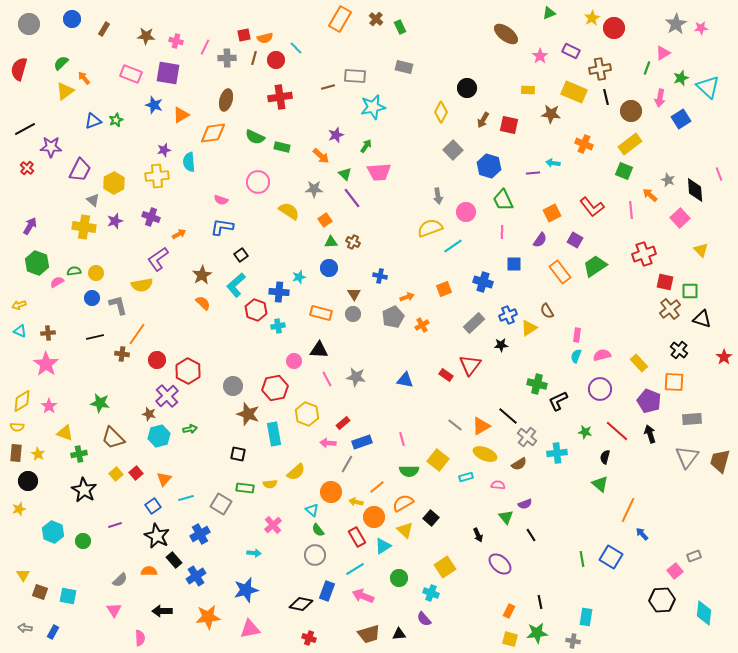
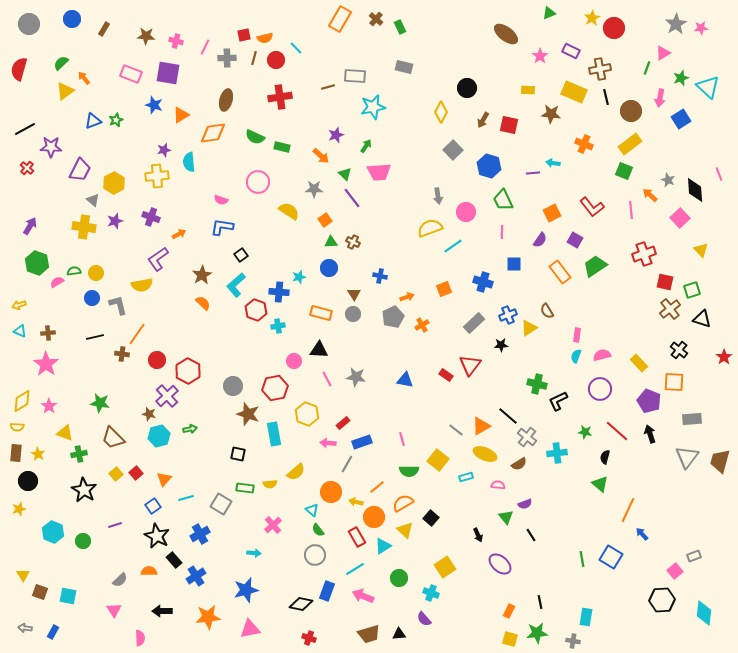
green square at (690, 291): moved 2 px right, 1 px up; rotated 18 degrees counterclockwise
gray line at (455, 425): moved 1 px right, 5 px down
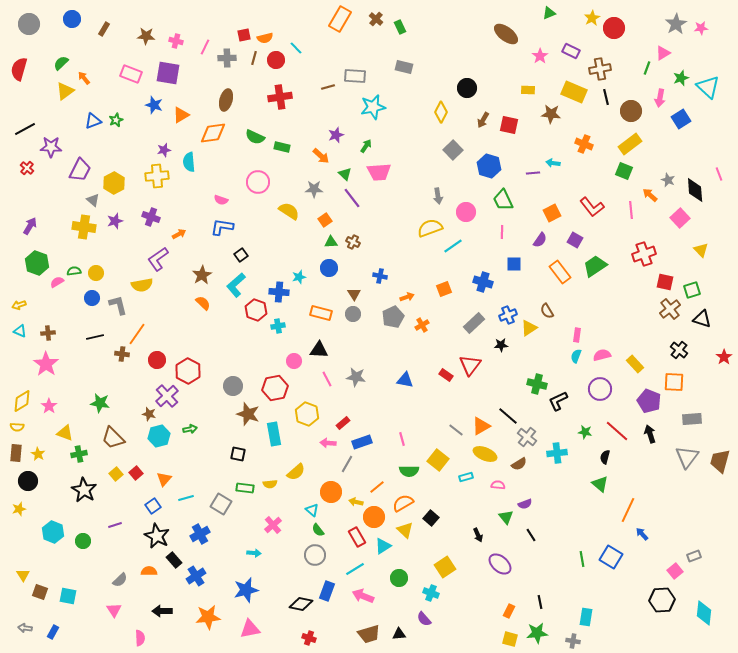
yellow rectangle at (639, 363): moved 4 px left, 1 px down
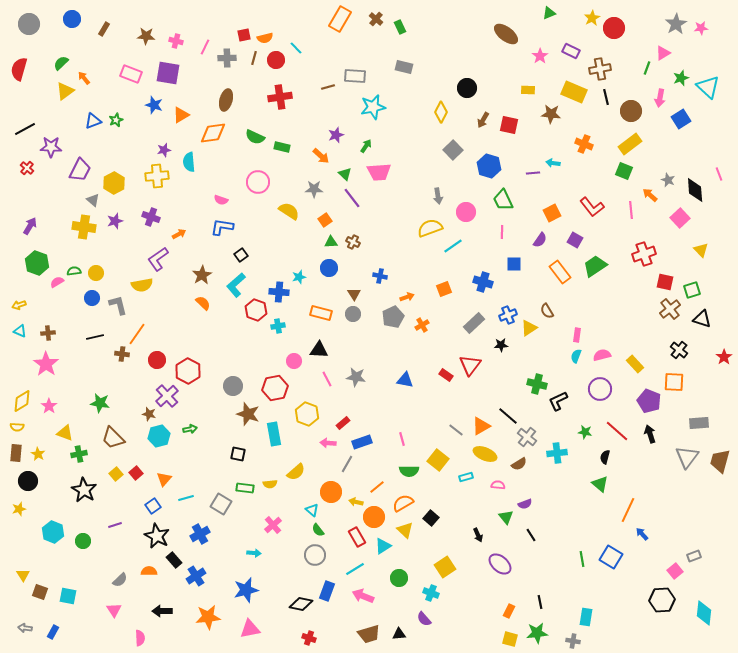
gray rectangle at (692, 419): moved 7 px right, 4 px down
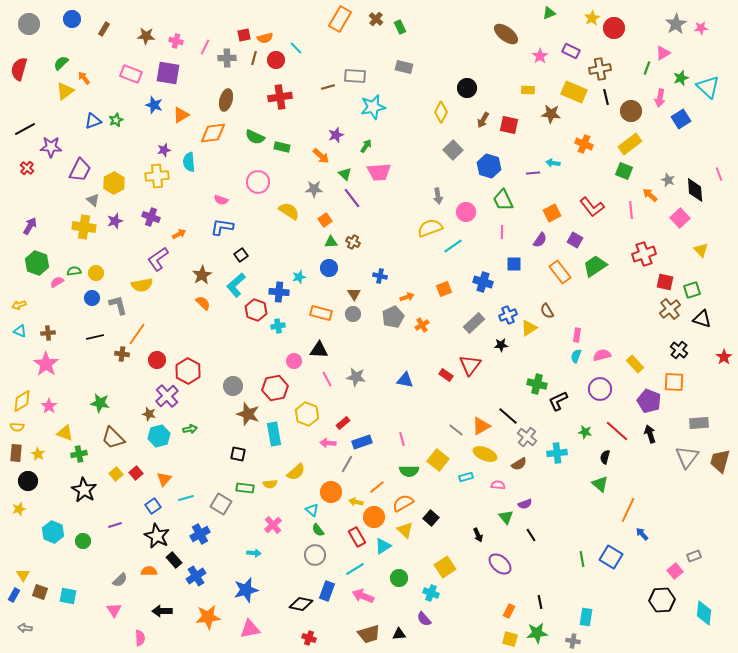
blue rectangle at (53, 632): moved 39 px left, 37 px up
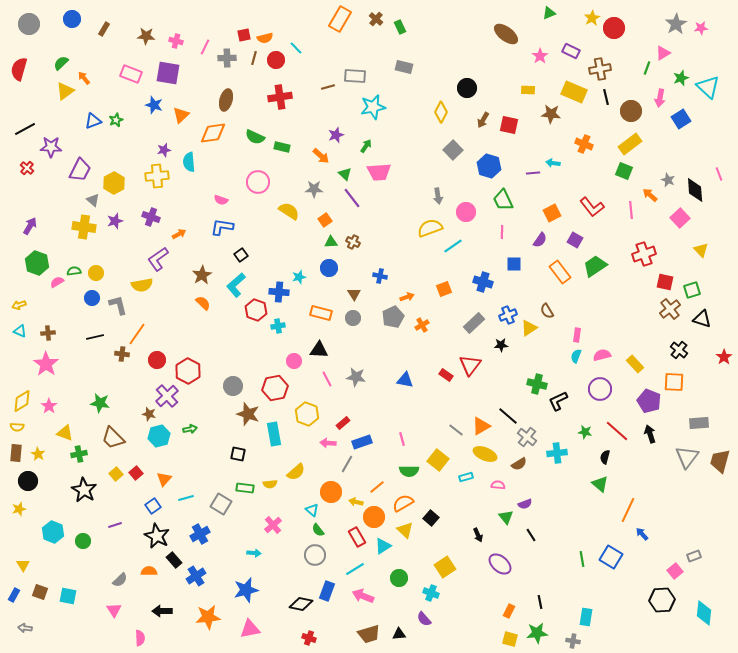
orange triangle at (181, 115): rotated 12 degrees counterclockwise
gray circle at (353, 314): moved 4 px down
yellow triangle at (23, 575): moved 10 px up
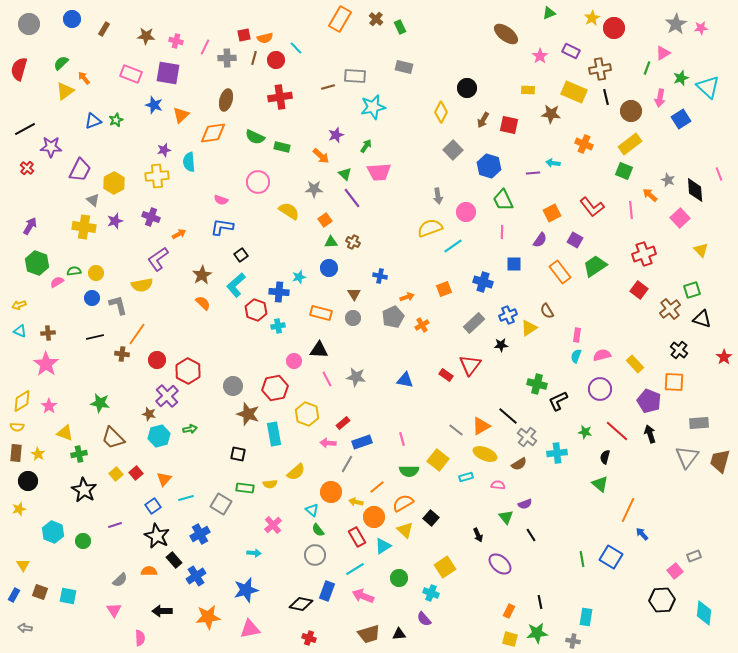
red square at (665, 282): moved 26 px left, 8 px down; rotated 24 degrees clockwise
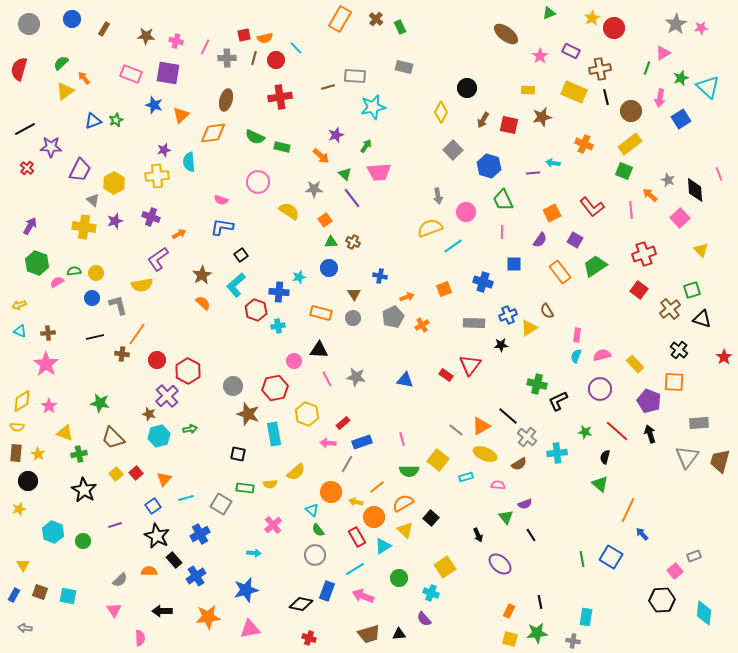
brown star at (551, 114): moved 9 px left, 3 px down; rotated 18 degrees counterclockwise
gray rectangle at (474, 323): rotated 45 degrees clockwise
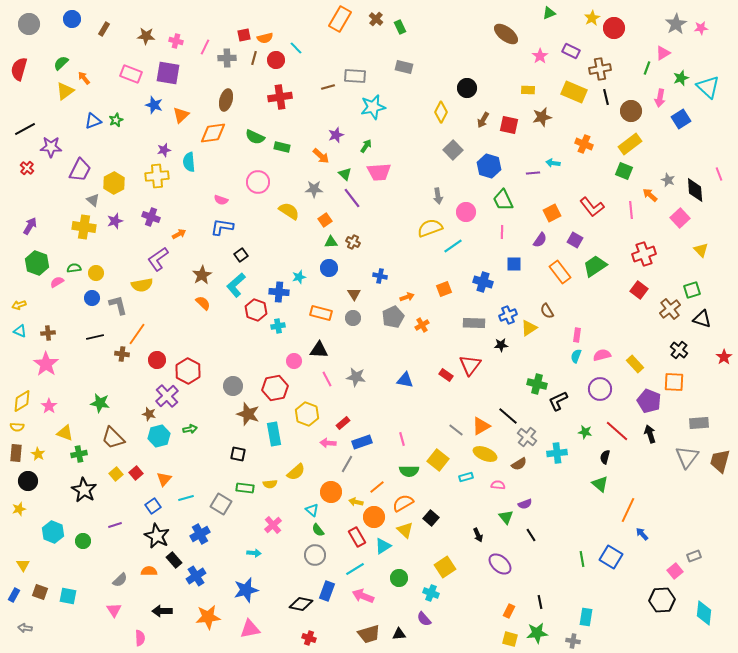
green semicircle at (74, 271): moved 3 px up
